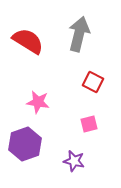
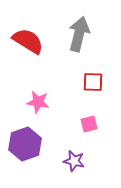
red square: rotated 25 degrees counterclockwise
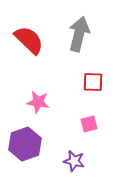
red semicircle: moved 1 px right, 1 px up; rotated 12 degrees clockwise
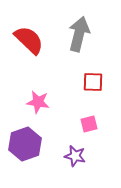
purple star: moved 1 px right, 5 px up
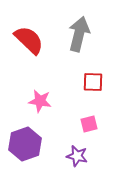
pink star: moved 2 px right, 1 px up
purple star: moved 2 px right
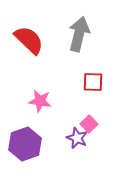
pink square: rotated 30 degrees counterclockwise
purple star: moved 18 px up; rotated 10 degrees clockwise
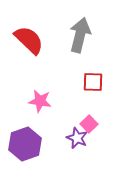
gray arrow: moved 1 px right, 1 px down
